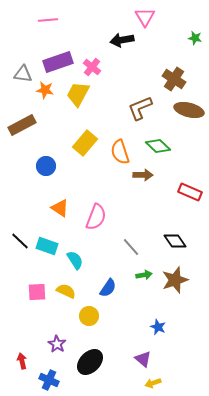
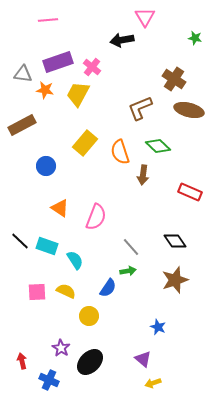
brown arrow: rotated 96 degrees clockwise
green arrow: moved 16 px left, 4 px up
purple star: moved 4 px right, 4 px down
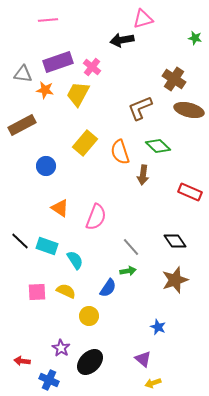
pink triangle: moved 2 px left, 2 px down; rotated 45 degrees clockwise
red arrow: rotated 70 degrees counterclockwise
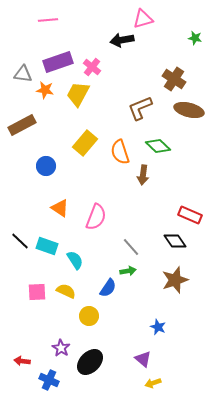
red rectangle: moved 23 px down
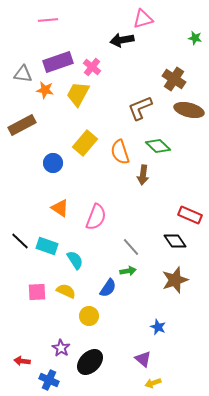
blue circle: moved 7 px right, 3 px up
